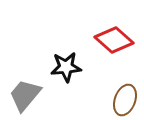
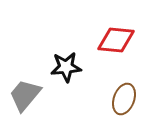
red diamond: moved 2 px right; rotated 36 degrees counterclockwise
brown ellipse: moved 1 px left, 1 px up
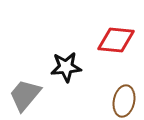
brown ellipse: moved 2 px down; rotated 8 degrees counterclockwise
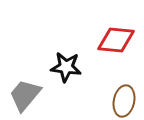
black star: rotated 12 degrees clockwise
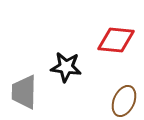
gray trapezoid: moved 1 px left, 3 px up; rotated 39 degrees counterclockwise
brown ellipse: rotated 12 degrees clockwise
